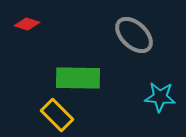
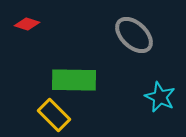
green rectangle: moved 4 px left, 2 px down
cyan star: rotated 20 degrees clockwise
yellow rectangle: moved 3 px left
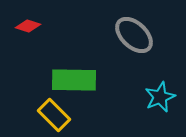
red diamond: moved 1 px right, 2 px down
cyan star: rotated 24 degrees clockwise
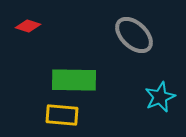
yellow rectangle: moved 8 px right; rotated 40 degrees counterclockwise
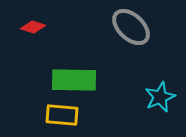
red diamond: moved 5 px right, 1 px down
gray ellipse: moved 3 px left, 8 px up
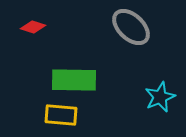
yellow rectangle: moved 1 px left
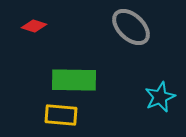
red diamond: moved 1 px right, 1 px up
